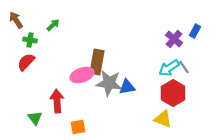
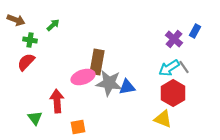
brown arrow: rotated 144 degrees clockwise
pink ellipse: moved 1 px right, 2 px down
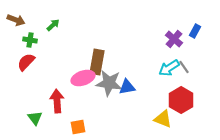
pink ellipse: moved 1 px down
red hexagon: moved 8 px right, 7 px down
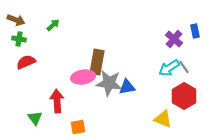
blue rectangle: rotated 40 degrees counterclockwise
green cross: moved 11 px left, 1 px up
red semicircle: rotated 24 degrees clockwise
pink ellipse: moved 1 px up; rotated 10 degrees clockwise
red hexagon: moved 3 px right, 4 px up
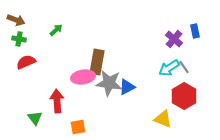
green arrow: moved 3 px right, 5 px down
blue triangle: rotated 18 degrees counterclockwise
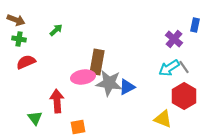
blue rectangle: moved 6 px up; rotated 24 degrees clockwise
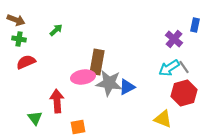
red hexagon: moved 3 px up; rotated 15 degrees clockwise
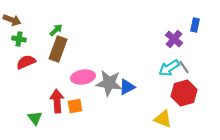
brown arrow: moved 4 px left
brown rectangle: moved 39 px left, 13 px up; rotated 10 degrees clockwise
orange square: moved 3 px left, 21 px up
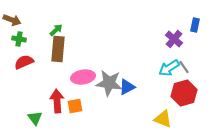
brown rectangle: rotated 15 degrees counterclockwise
red semicircle: moved 2 px left
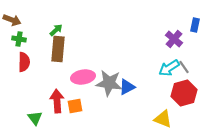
red semicircle: rotated 114 degrees clockwise
